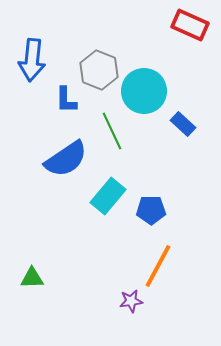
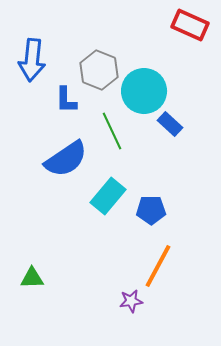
blue rectangle: moved 13 px left
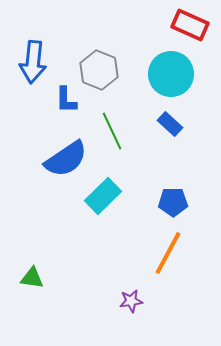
blue arrow: moved 1 px right, 2 px down
cyan circle: moved 27 px right, 17 px up
cyan rectangle: moved 5 px left; rotated 6 degrees clockwise
blue pentagon: moved 22 px right, 8 px up
orange line: moved 10 px right, 13 px up
green triangle: rotated 10 degrees clockwise
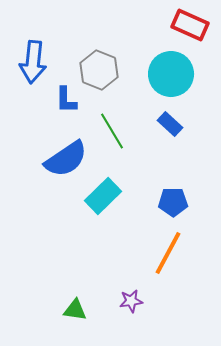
green line: rotated 6 degrees counterclockwise
green triangle: moved 43 px right, 32 px down
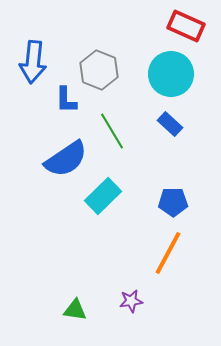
red rectangle: moved 4 px left, 1 px down
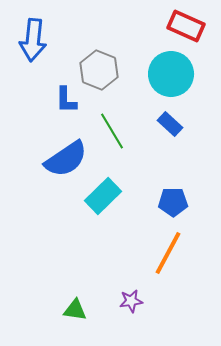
blue arrow: moved 22 px up
